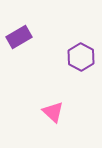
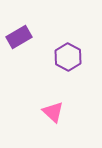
purple hexagon: moved 13 px left
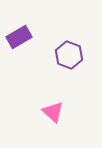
purple hexagon: moved 1 px right, 2 px up; rotated 8 degrees counterclockwise
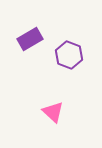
purple rectangle: moved 11 px right, 2 px down
